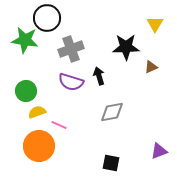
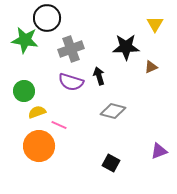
green circle: moved 2 px left
gray diamond: moved 1 px right, 1 px up; rotated 25 degrees clockwise
black square: rotated 18 degrees clockwise
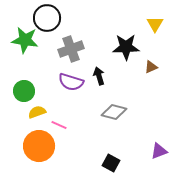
gray diamond: moved 1 px right, 1 px down
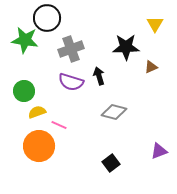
black square: rotated 24 degrees clockwise
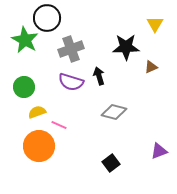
green star: rotated 20 degrees clockwise
green circle: moved 4 px up
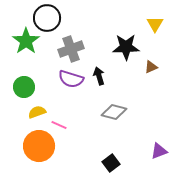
green star: moved 1 px right, 1 px down; rotated 8 degrees clockwise
purple semicircle: moved 3 px up
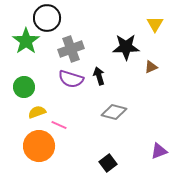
black square: moved 3 px left
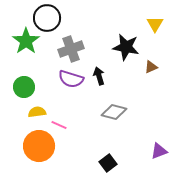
black star: rotated 12 degrees clockwise
yellow semicircle: rotated 12 degrees clockwise
